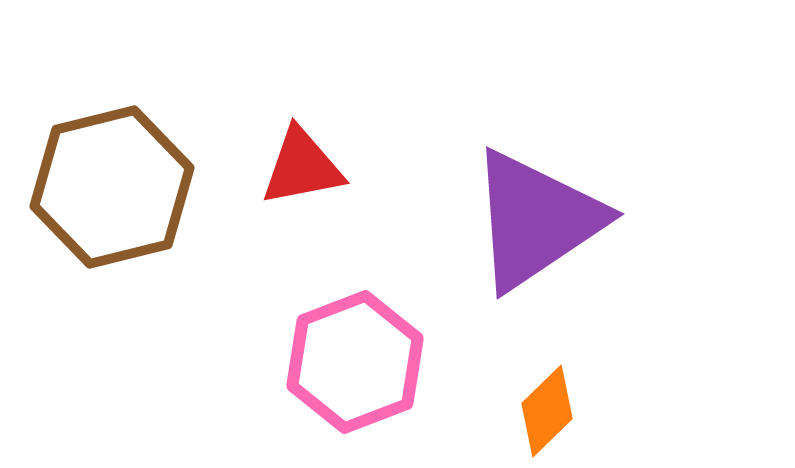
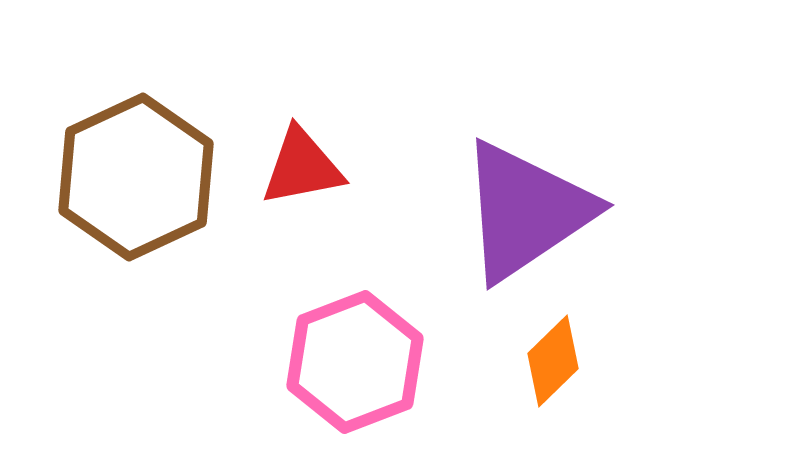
brown hexagon: moved 24 px right, 10 px up; rotated 11 degrees counterclockwise
purple triangle: moved 10 px left, 9 px up
orange diamond: moved 6 px right, 50 px up
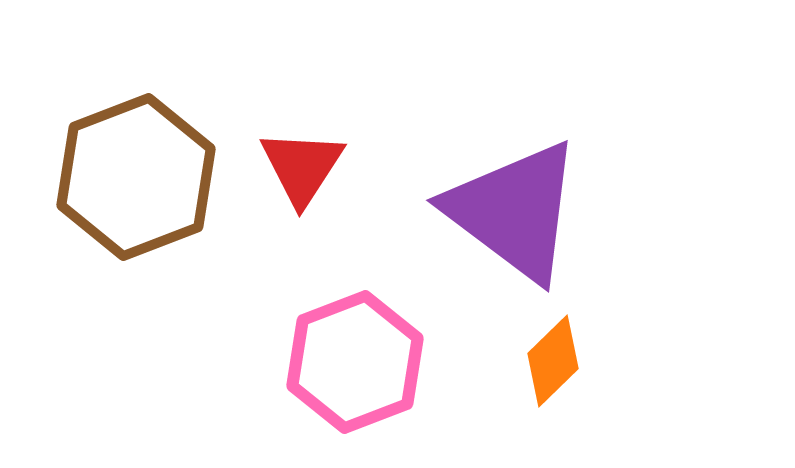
red triangle: rotated 46 degrees counterclockwise
brown hexagon: rotated 4 degrees clockwise
purple triangle: moved 12 px left; rotated 49 degrees counterclockwise
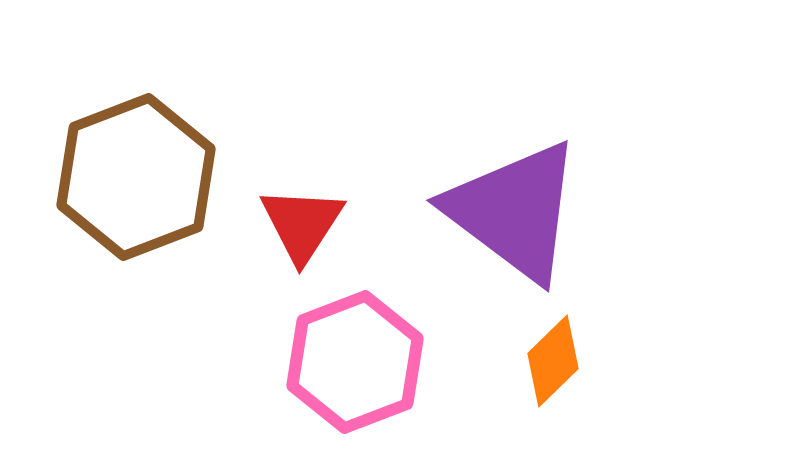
red triangle: moved 57 px down
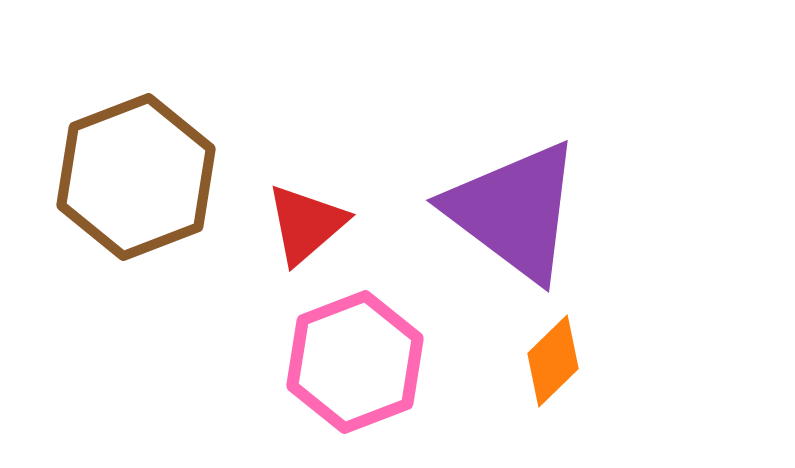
red triangle: moved 4 px right; rotated 16 degrees clockwise
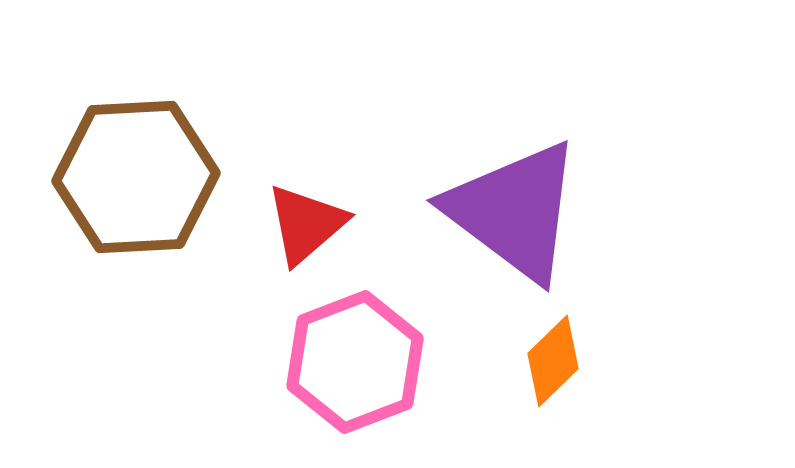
brown hexagon: rotated 18 degrees clockwise
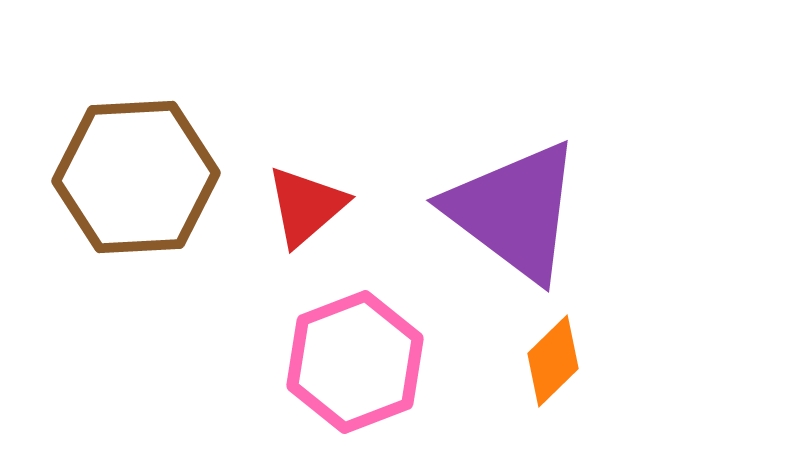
red triangle: moved 18 px up
